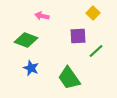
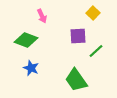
pink arrow: rotated 128 degrees counterclockwise
green trapezoid: moved 7 px right, 2 px down
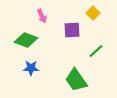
purple square: moved 6 px left, 6 px up
blue star: rotated 21 degrees counterclockwise
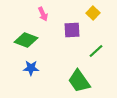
pink arrow: moved 1 px right, 2 px up
green trapezoid: moved 3 px right, 1 px down
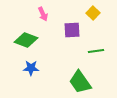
green line: rotated 35 degrees clockwise
green trapezoid: moved 1 px right, 1 px down
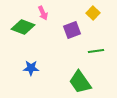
pink arrow: moved 1 px up
purple square: rotated 18 degrees counterclockwise
green diamond: moved 3 px left, 13 px up
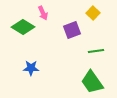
green diamond: rotated 10 degrees clockwise
green trapezoid: moved 12 px right
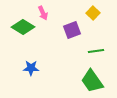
green trapezoid: moved 1 px up
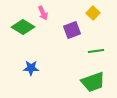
green trapezoid: moved 1 px right, 1 px down; rotated 75 degrees counterclockwise
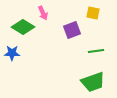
yellow square: rotated 32 degrees counterclockwise
blue star: moved 19 px left, 15 px up
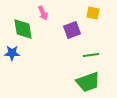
green diamond: moved 2 px down; rotated 50 degrees clockwise
green line: moved 5 px left, 4 px down
green trapezoid: moved 5 px left
